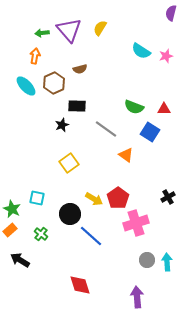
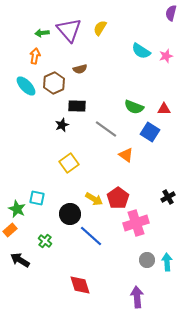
green star: moved 5 px right
green cross: moved 4 px right, 7 px down
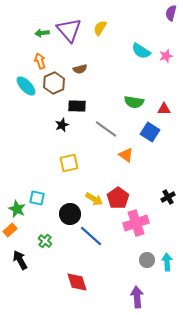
orange arrow: moved 5 px right, 5 px down; rotated 28 degrees counterclockwise
green semicircle: moved 5 px up; rotated 12 degrees counterclockwise
yellow square: rotated 24 degrees clockwise
black arrow: rotated 30 degrees clockwise
red diamond: moved 3 px left, 3 px up
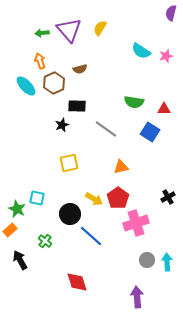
orange triangle: moved 5 px left, 12 px down; rotated 49 degrees counterclockwise
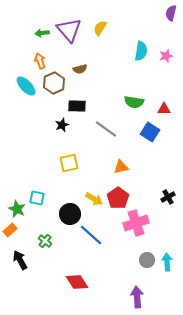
cyan semicircle: rotated 114 degrees counterclockwise
blue line: moved 1 px up
red diamond: rotated 15 degrees counterclockwise
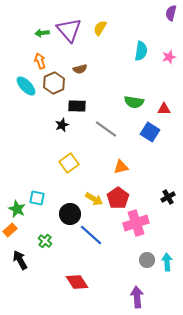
pink star: moved 3 px right, 1 px down
yellow square: rotated 24 degrees counterclockwise
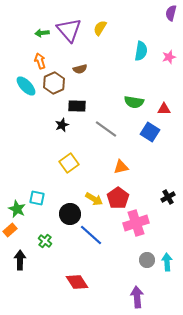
black arrow: rotated 30 degrees clockwise
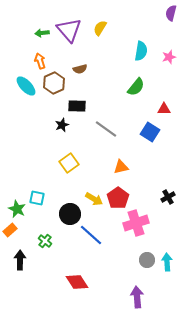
green semicircle: moved 2 px right, 15 px up; rotated 60 degrees counterclockwise
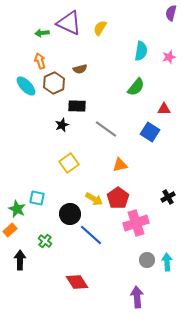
purple triangle: moved 7 px up; rotated 24 degrees counterclockwise
orange triangle: moved 1 px left, 2 px up
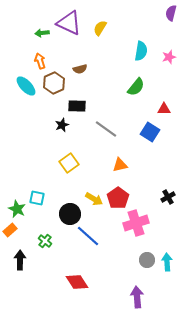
blue line: moved 3 px left, 1 px down
